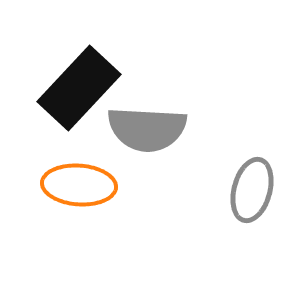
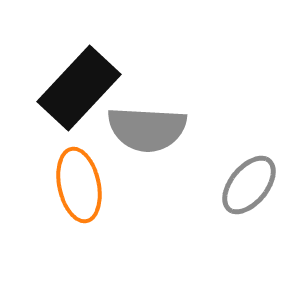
orange ellipse: rotated 74 degrees clockwise
gray ellipse: moved 3 px left, 5 px up; rotated 24 degrees clockwise
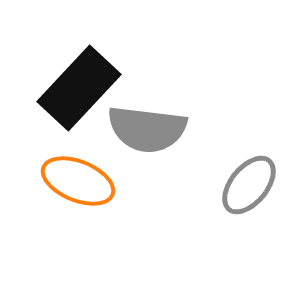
gray semicircle: rotated 4 degrees clockwise
orange ellipse: moved 1 px left, 4 px up; rotated 56 degrees counterclockwise
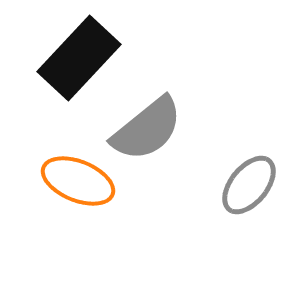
black rectangle: moved 30 px up
gray semicircle: rotated 46 degrees counterclockwise
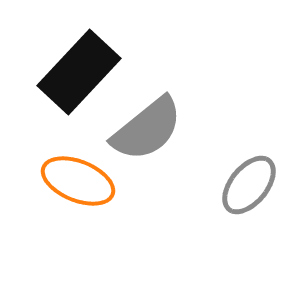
black rectangle: moved 14 px down
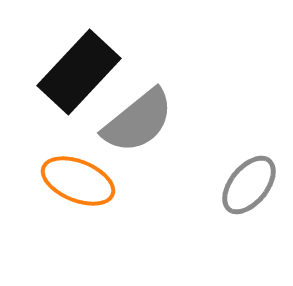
gray semicircle: moved 9 px left, 8 px up
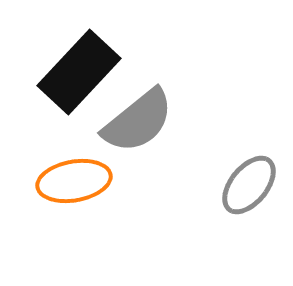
orange ellipse: moved 4 px left; rotated 32 degrees counterclockwise
